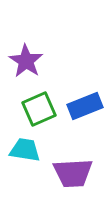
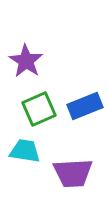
cyan trapezoid: moved 1 px down
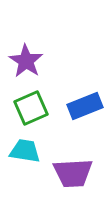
green square: moved 8 px left, 1 px up
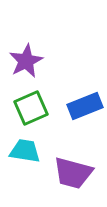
purple star: rotated 12 degrees clockwise
purple trapezoid: rotated 18 degrees clockwise
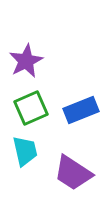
blue rectangle: moved 4 px left, 4 px down
cyan trapezoid: rotated 68 degrees clockwise
purple trapezoid: rotated 18 degrees clockwise
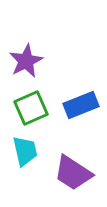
blue rectangle: moved 5 px up
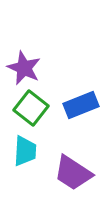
purple star: moved 2 px left, 7 px down; rotated 20 degrees counterclockwise
green square: rotated 28 degrees counterclockwise
cyan trapezoid: rotated 16 degrees clockwise
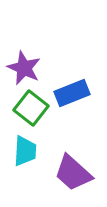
blue rectangle: moved 9 px left, 12 px up
purple trapezoid: rotated 9 degrees clockwise
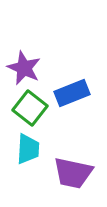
green square: moved 1 px left
cyan trapezoid: moved 3 px right, 2 px up
purple trapezoid: rotated 30 degrees counterclockwise
